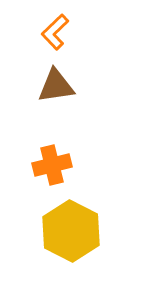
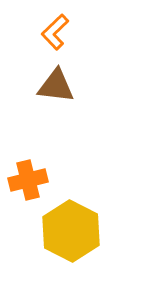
brown triangle: rotated 15 degrees clockwise
orange cross: moved 24 px left, 15 px down
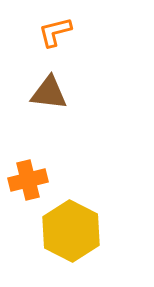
orange L-shape: rotated 30 degrees clockwise
brown triangle: moved 7 px left, 7 px down
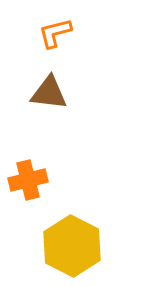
orange L-shape: moved 1 px down
yellow hexagon: moved 1 px right, 15 px down
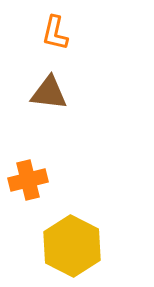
orange L-shape: rotated 63 degrees counterclockwise
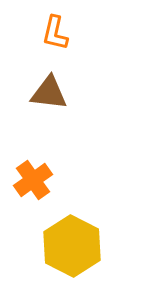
orange cross: moved 5 px right; rotated 21 degrees counterclockwise
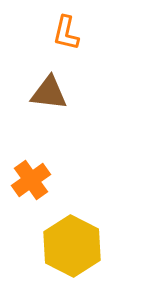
orange L-shape: moved 11 px right
orange cross: moved 2 px left
